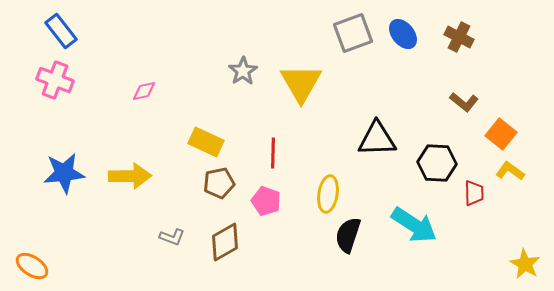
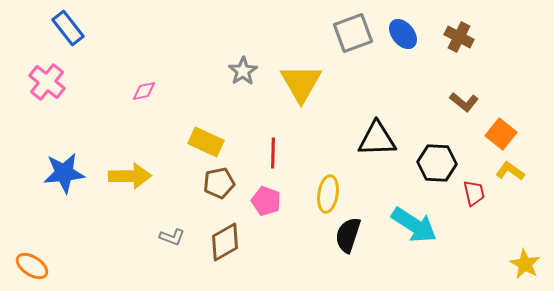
blue rectangle: moved 7 px right, 3 px up
pink cross: moved 8 px left, 2 px down; rotated 18 degrees clockwise
red trapezoid: rotated 12 degrees counterclockwise
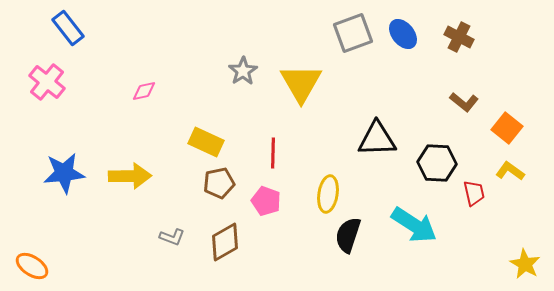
orange square: moved 6 px right, 6 px up
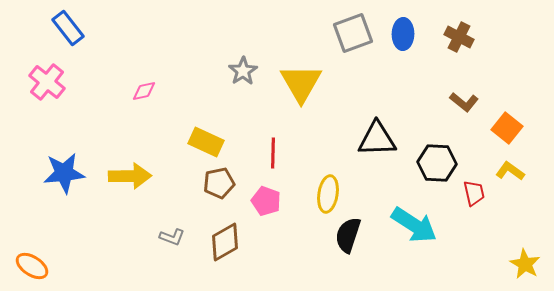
blue ellipse: rotated 40 degrees clockwise
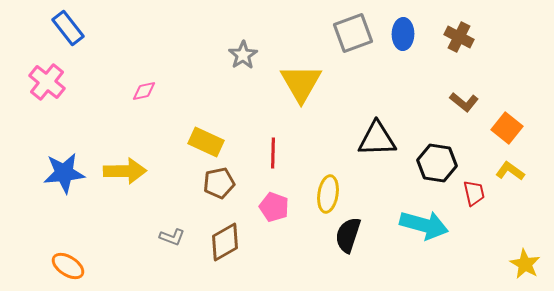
gray star: moved 16 px up
black hexagon: rotated 6 degrees clockwise
yellow arrow: moved 5 px left, 5 px up
pink pentagon: moved 8 px right, 6 px down
cyan arrow: moved 10 px right; rotated 18 degrees counterclockwise
orange ellipse: moved 36 px right
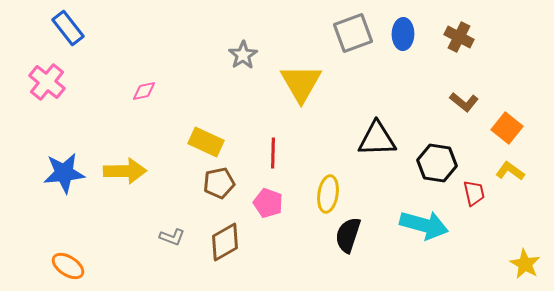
pink pentagon: moved 6 px left, 4 px up
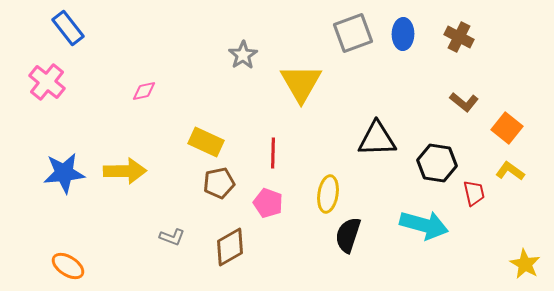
brown diamond: moved 5 px right, 5 px down
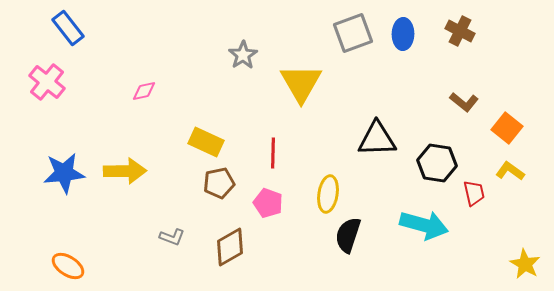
brown cross: moved 1 px right, 6 px up
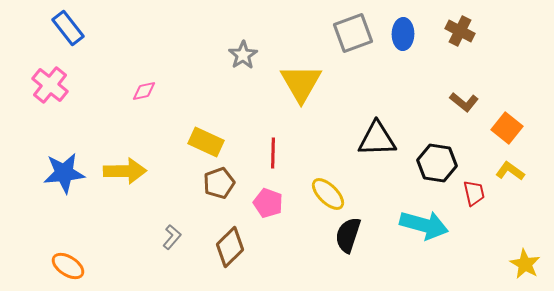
pink cross: moved 3 px right, 3 px down
brown pentagon: rotated 8 degrees counterclockwise
yellow ellipse: rotated 54 degrees counterclockwise
gray L-shape: rotated 70 degrees counterclockwise
brown diamond: rotated 15 degrees counterclockwise
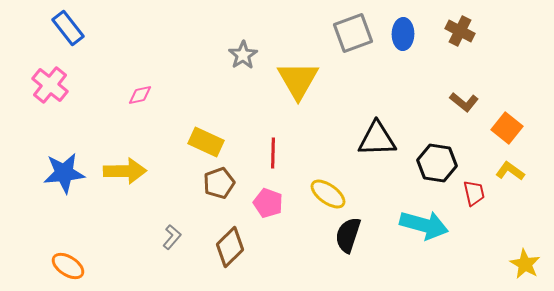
yellow triangle: moved 3 px left, 3 px up
pink diamond: moved 4 px left, 4 px down
yellow ellipse: rotated 9 degrees counterclockwise
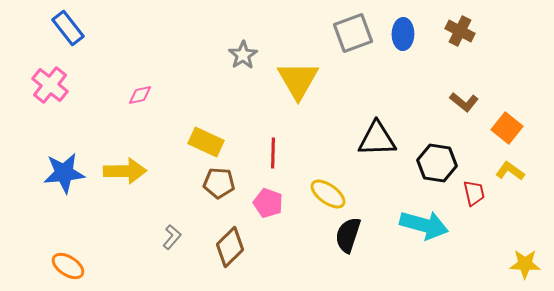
brown pentagon: rotated 24 degrees clockwise
yellow star: rotated 28 degrees counterclockwise
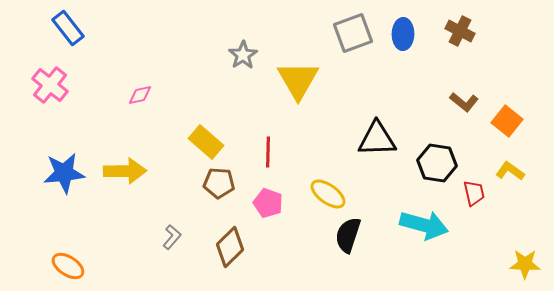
orange square: moved 7 px up
yellow rectangle: rotated 16 degrees clockwise
red line: moved 5 px left, 1 px up
